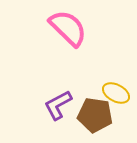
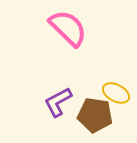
purple L-shape: moved 3 px up
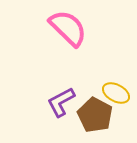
purple L-shape: moved 3 px right
brown pentagon: rotated 20 degrees clockwise
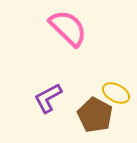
purple L-shape: moved 13 px left, 4 px up
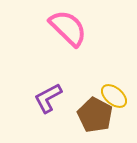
yellow ellipse: moved 2 px left, 3 px down; rotated 12 degrees clockwise
